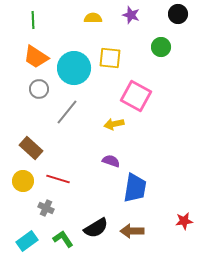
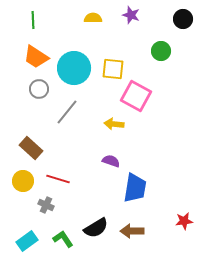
black circle: moved 5 px right, 5 px down
green circle: moved 4 px down
yellow square: moved 3 px right, 11 px down
yellow arrow: rotated 18 degrees clockwise
gray cross: moved 3 px up
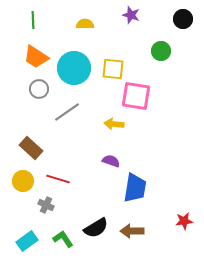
yellow semicircle: moved 8 px left, 6 px down
pink square: rotated 20 degrees counterclockwise
gray line: rotated 16 degrees clockwise
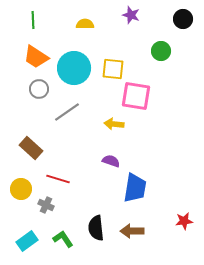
yellow circle: moved 2 px left, 8 px down
black semicircle: rotated 115 degrees clockwise
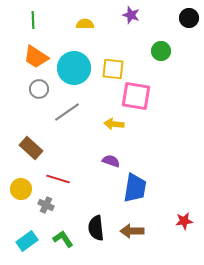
black circle: moved 6 px right, 1 px up
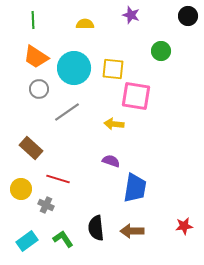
black circle: moved 1 px left, 2 px up
red star: moved 5 px down
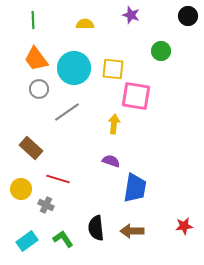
orange trapezoid: moved 2 px down; rotated 20 degrees clockwise
yellow arrow: rotated 90 degrees clockwise
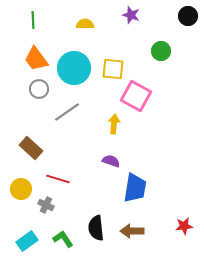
pink square: rotated 20 degrees clockwise
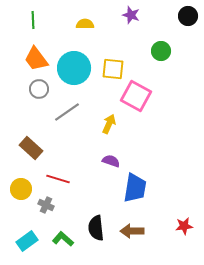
yellow arrow: moved 5 px left; rotated 18 degrees clockwise
green L-shape: rotated 15 degrees counterclockwise
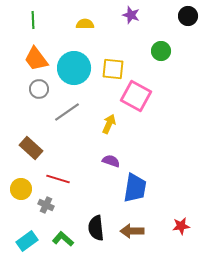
red star: moved 3 px left
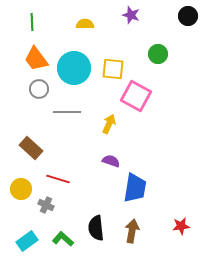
green line: moved 1 px left, 2 px down
green circle: moved 3 px left, 3 px down
gray line: rotated 36 degrees clockwise
brown arrow: rotated 100 degrees clockwise
